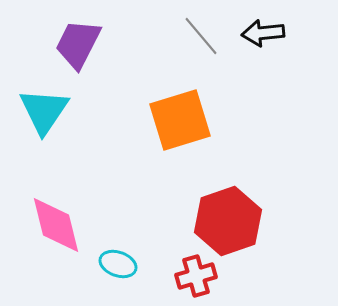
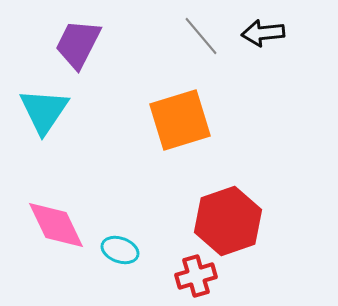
pink diamond: rotated 12 degrees counterclockwise
cyan ellipse: moved 2 px right, 14 px up
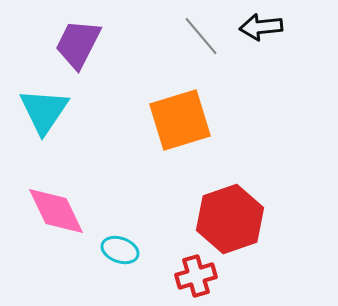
black arrow: moved 2 px left, 6 px up
red hexagon: moved 2 px right, 2 px up
pink diamond: moved 14 px up
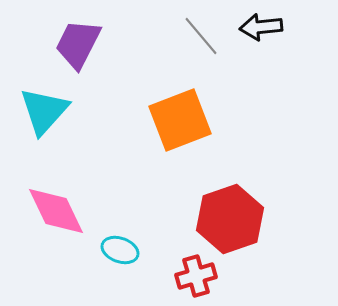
cyan triangle: rotated 8 degrees clockwise
orange square: rotated 4 degrees counterclockwise
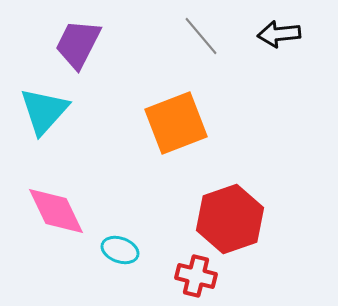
black arrow: moved 18 px right, 7 px down
orange square: moved 4 px left, 3 px down
red cross: rotated 30 degrees clockwise
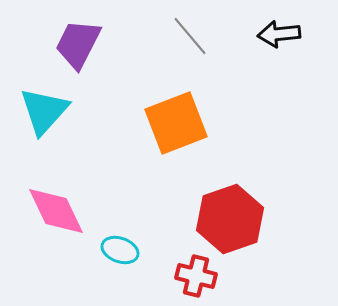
gray line: moved 11 px left
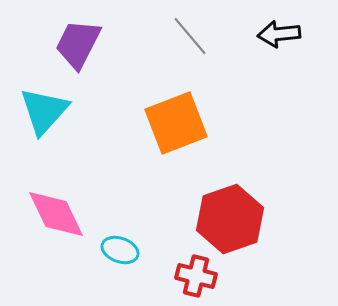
pink diamond: moved 3 px down
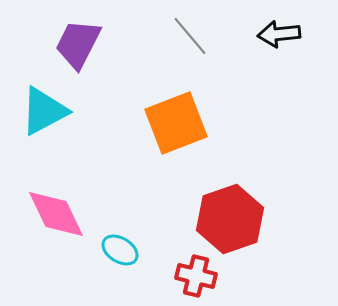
cyan triangle: rotated 20 degrees clockwise
cyan ellipse: rotated 12 degrees clockwise
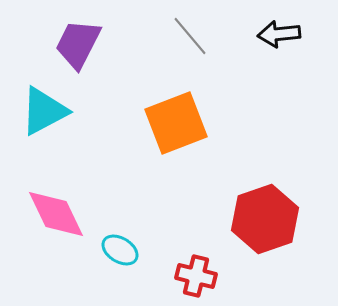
red hexagon: moved 35 px right
